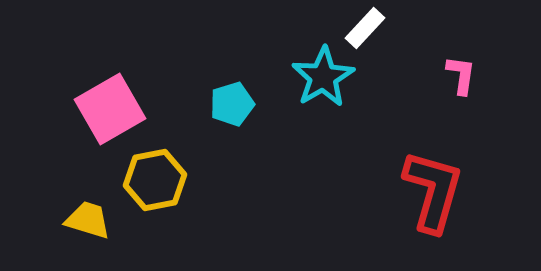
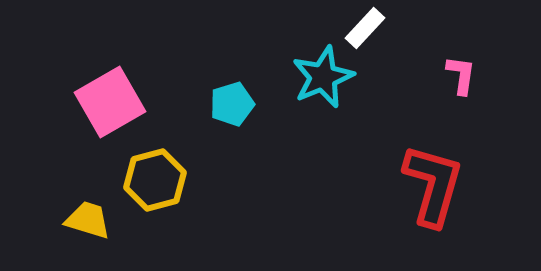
cyan star: rotated 8 degrees clockwise
pink square: moved 7 px up
yellow hexagon: rotated 4 degrees counterclockwise
red L-shape: moved 6 px up
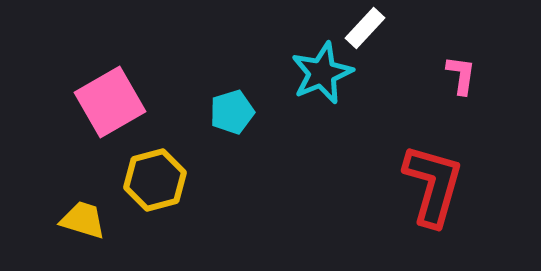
cyan star: moved 1 px left, 4 px up
cyan pentagon: moved 8 px down
yellow trapezoid: moved 5 px left
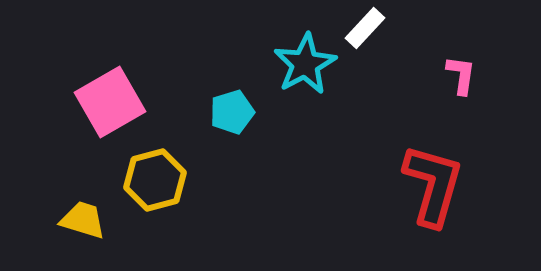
cyan star: moved 17 px left, 9 px up; rotated 6 degrees counterclockwise
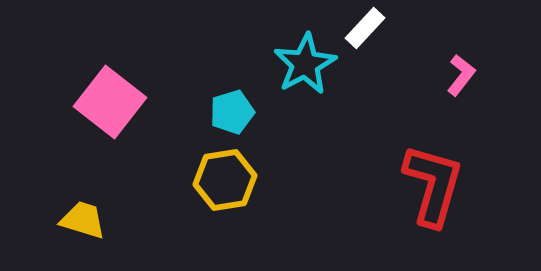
pink L-shape: rotated 30 degrees clockwise
pink square: rotated 22 degrees counterclockwise
yellow hexagon: moved 70 px right; rotated 6 degrees clockwise
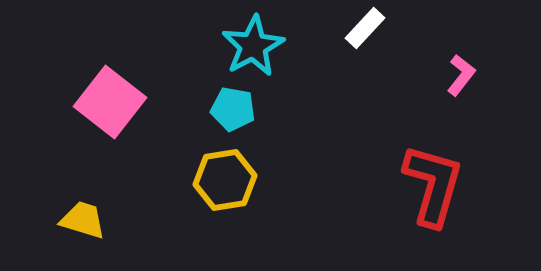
cyan star: moved 52 px left, 18 px up
cyan pentagon: moved 1 px right, 3 px up; rotated 27 degrees clockwise
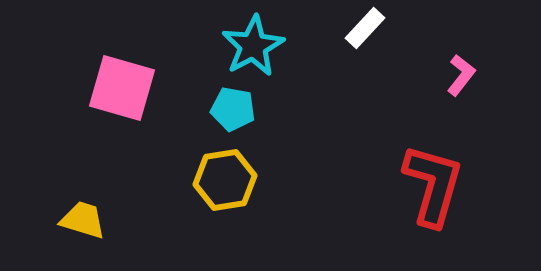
pink square: moved 12 px right, 14 px up; rotated 22 degrees counterclockwise
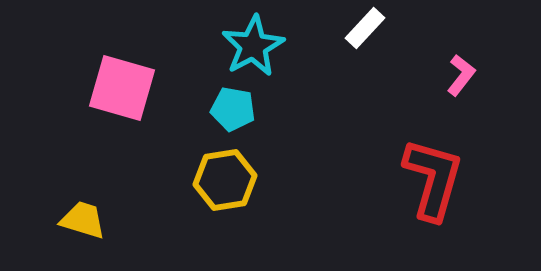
red L-shape: moved 6 px up
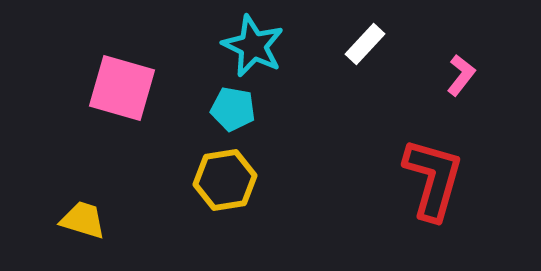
white rectangle: moved 16 px down
cyan star: rotated 18 degrees counterclockwise
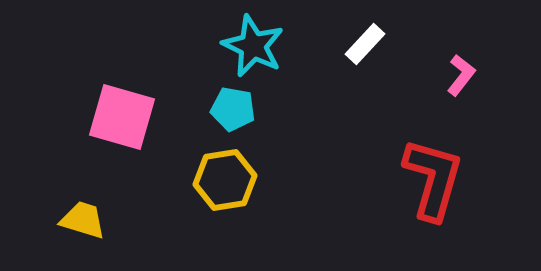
pink square: moved 29 px down
